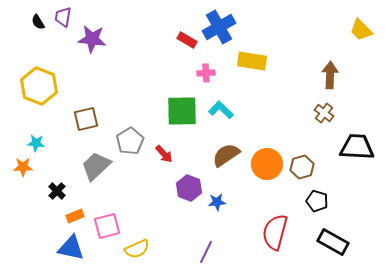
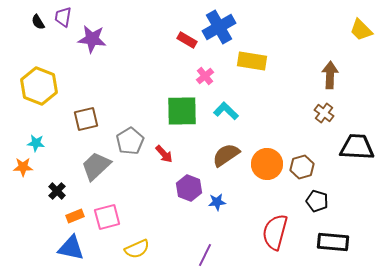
pink cross: moved 1 px left, 3 px down; rotated 36 degrees counterclockwise
cyan L-shape: moved 5 px right, 1 px down
pink square: moved 9 px up
black rectangle: rotated 24 degrees counterclockwise
purple line: moved 1 px left, 3 px down
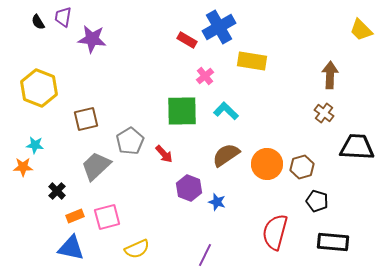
yellow hexagon: moved 2 px down
cyan star: moved 1 px left, 2 px down
blue star: rotated 24 degrees clockwise
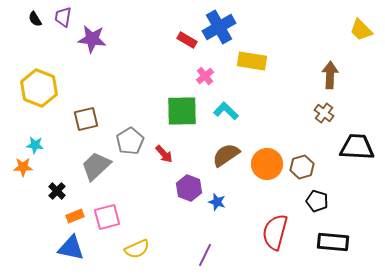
black semicircle: moved 3 px left, 3 px up
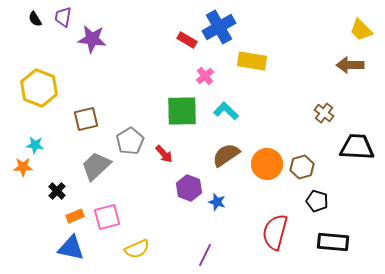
brown arrow: moved 20 px right, 10 px up; rotated 92 degrees counterclockwise
